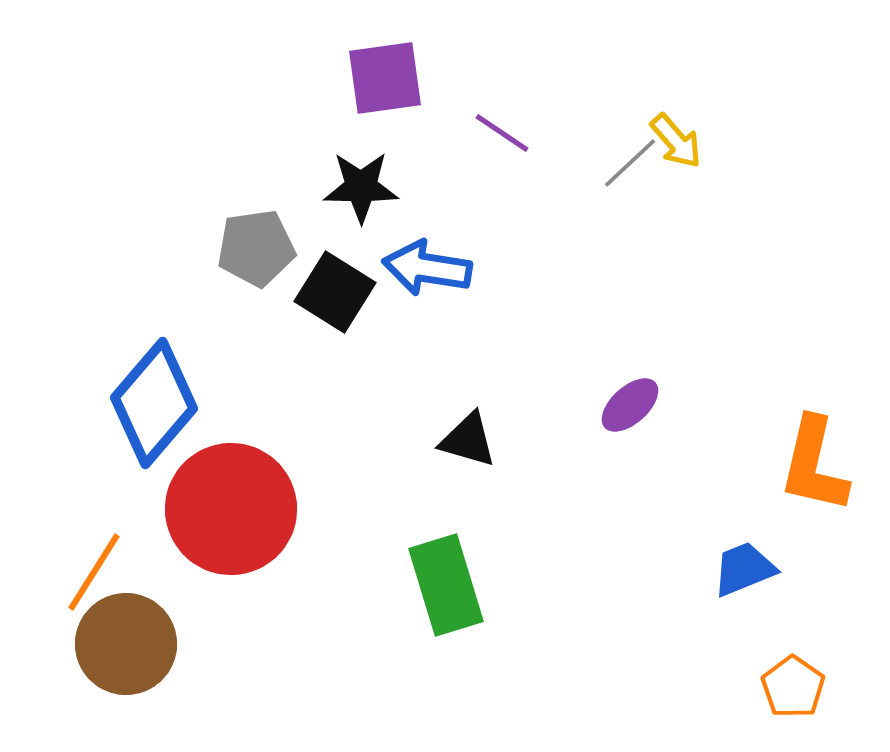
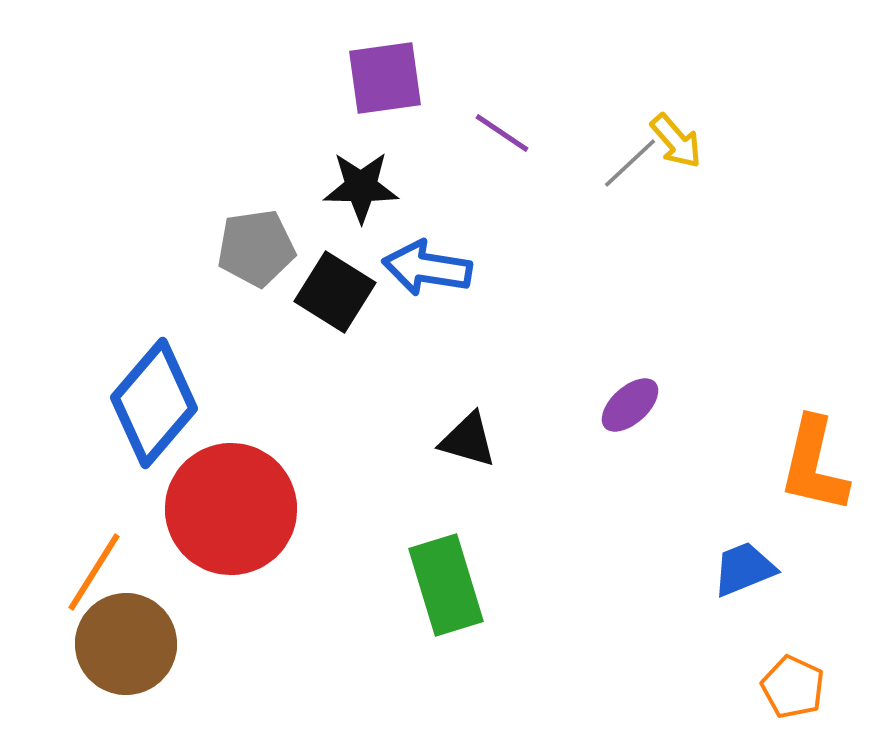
orange pentagon: rotated 10 degrees counterclockwise
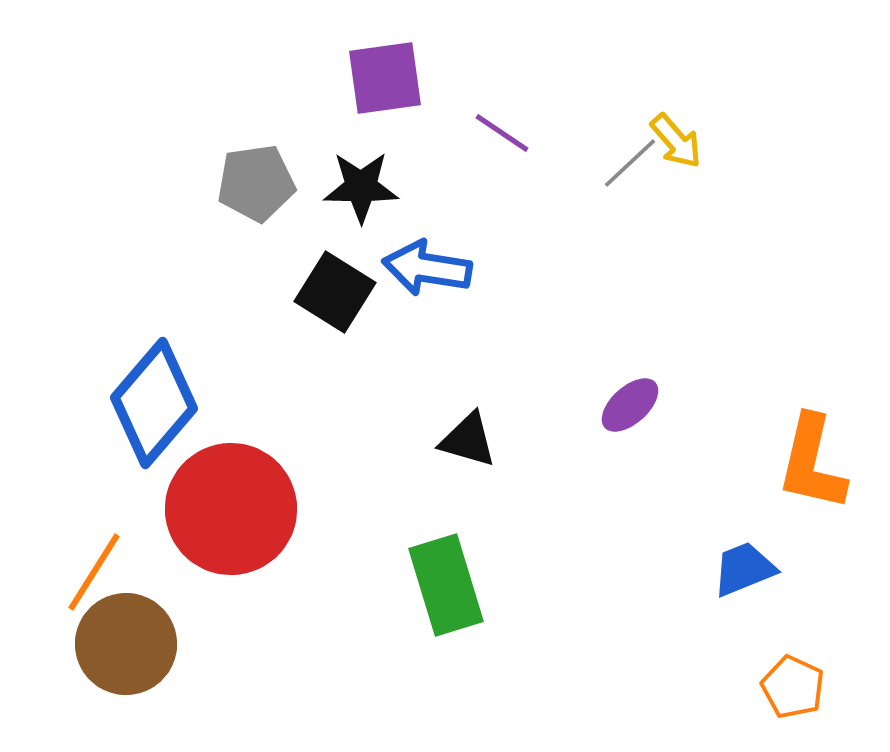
gray pentagon: moved 65 px up
orange L-shape: moved 2 px left, 2 px up
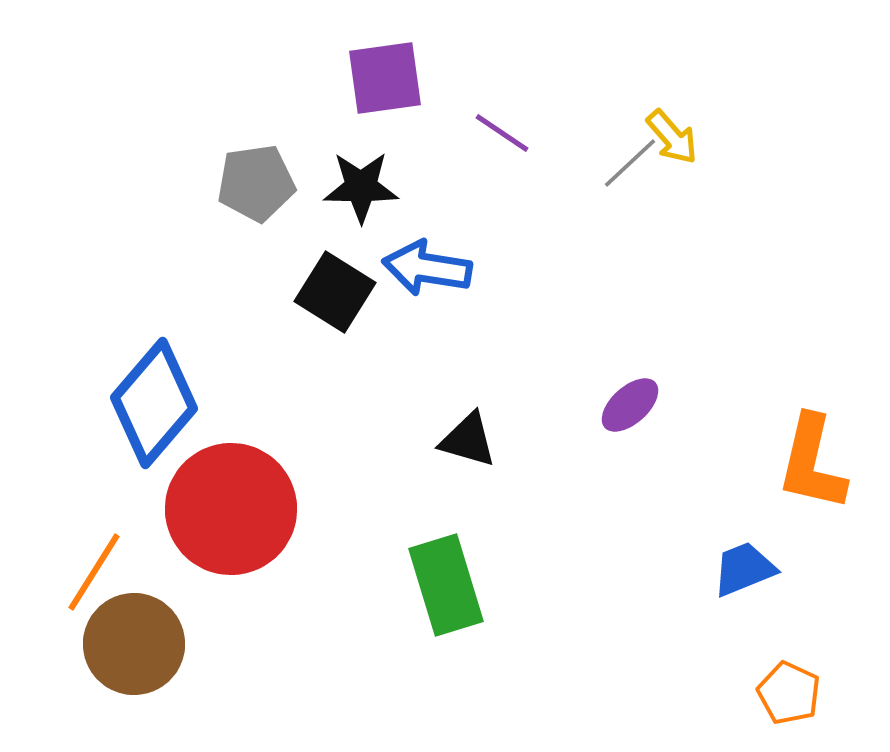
yellow arrow: moved 4 px left, 4 px up
brown circle: moved 8 px right
orange pentagon: moved 4 px left, 6 px down
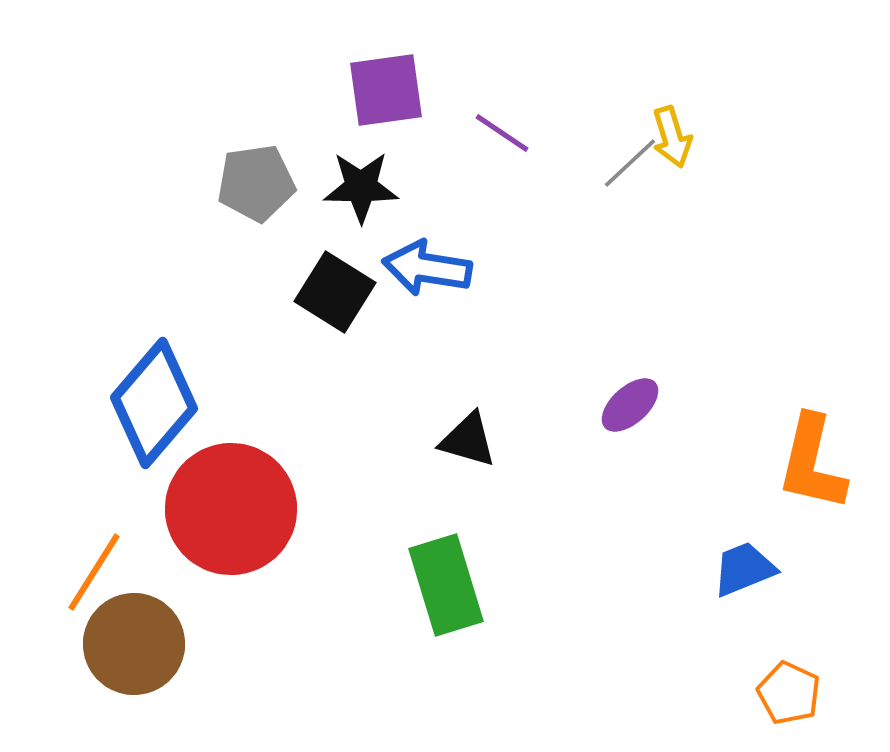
purple square: moved 1 px right, 12 px down
yellow arrow: rotated 24 degrees clockwise
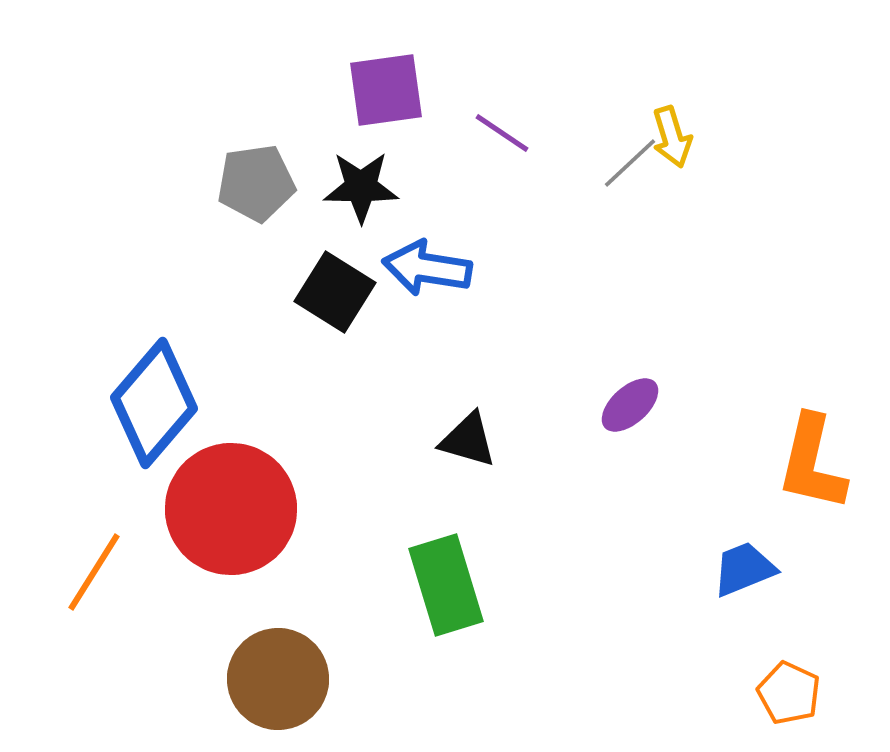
brown circle: moved 144 px right, 35 px down
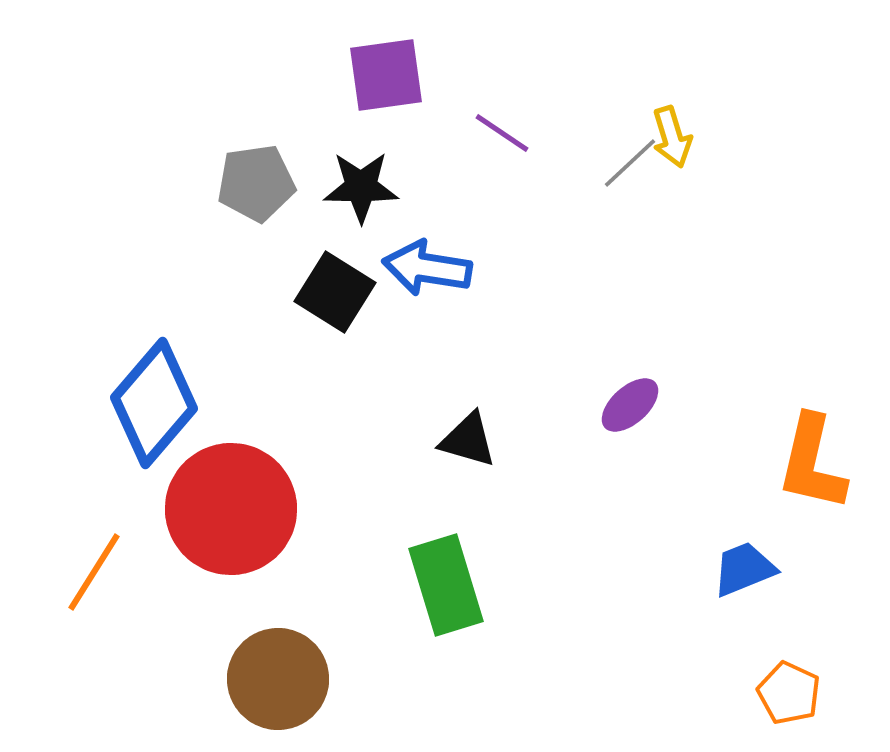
purple square: moved 15 px up
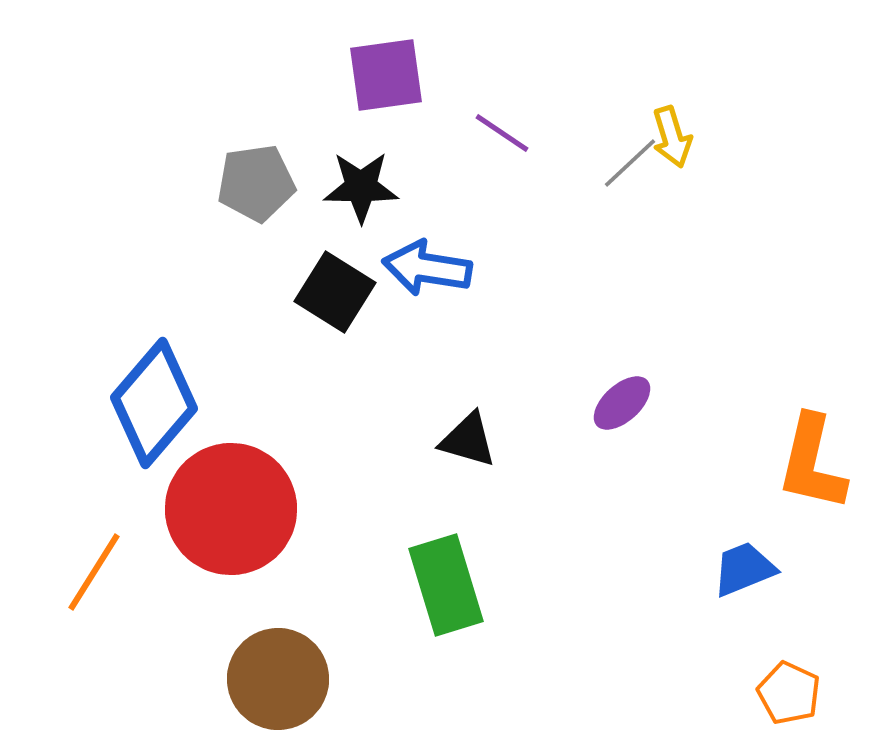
purple ellipse: moved 8 px left, 2 px up
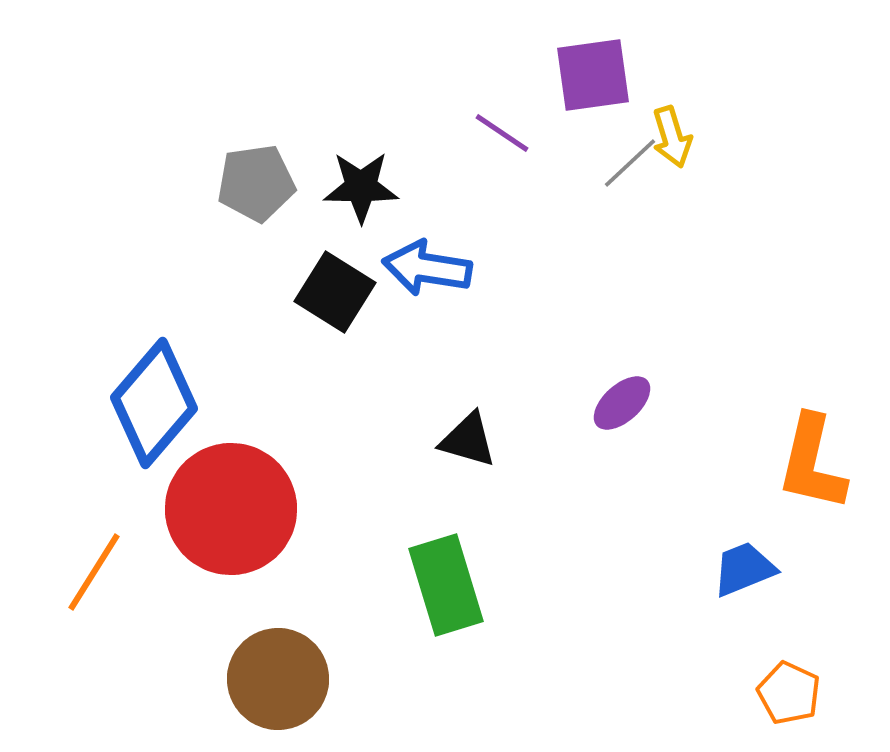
purple square: moved 207 px right
